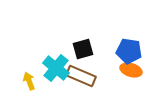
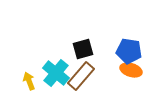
cyan cross: moved 5 px down
brown rectangle: rotated 72 degrees counterclockwise
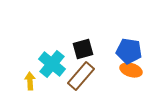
cyan cross: moved 4 px left, 9 px up
yellow arrow: moved 1 px right; rotated 18 degrees clockwise
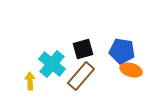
blue pentagon: moved 7 px left
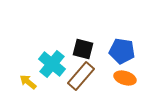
black square: rotated 30 degrees clockwise
orange ellipse: moved 6 px left, 8 px down
yellow arrow: moved 2 px left, 1 px down; rotated 48 degrees counterclockwise
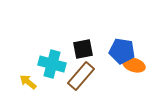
black square: rotated 25 degrees counterclockwise
cyan cross: rotated 24 degrees counterclockwise
orange ellipse: moved 9 px right, 13 px up
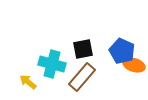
blue pentagon: rotated 15 degrees clockwise
brown rectangle: moved 1 px right, 1 px down
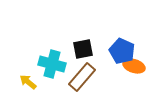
orange ellipse: moved 1 px down
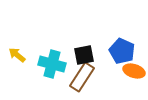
black square: moved 1 px right, 6 px down
orange ellipse: moved 5 px down
brown rectangle: rotated 8 degrees counterclockwise
yellow arrow: moved 11 px left, 27 px up
